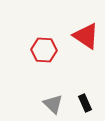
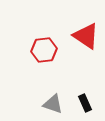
red hexagon: rotated 10 degrees counterclockwise
gray triangle: rotated 25 degrees counterclockwise
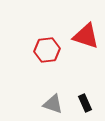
red triangle: rotated 16 degrees counterclockwise
red hexagon: moved 3 px right
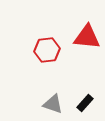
red triangle: moved 1 px right, 1 px down; rotated 12 degrees counterclockwise
black rectangle: rotated 66 degrees clockwise
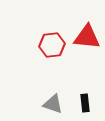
red hexagon: moved 5 px right, 5 px up
black rectangle: rotated 48 degrees counterclockwise
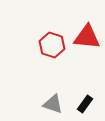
red hexagon: rotated 25 degrees clockwise
black rectangle: moved 1 px down; rotated 42 degrees clockwise
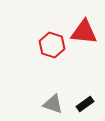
red triangle: moved 3 px left, 5 px up
black rectangle: rotated 18 degrees clockwise
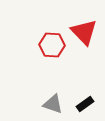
red triangle: rotated 40 degrees clockwise
red hexagon: rotated 15 degrees counterclockwise
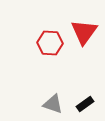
red triangle: rotated 20 degrees clockwise
red hexagon: moved 2 px left, 2 px up
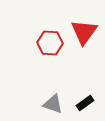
black rectangle: moved 1 px up
